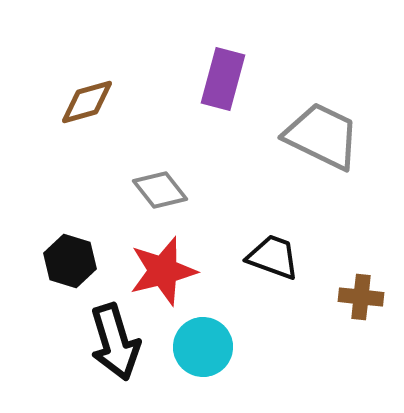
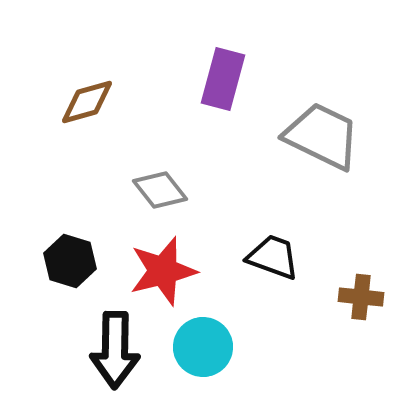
black arrow: moved 8 px down; rotated 18 degrees clockwise
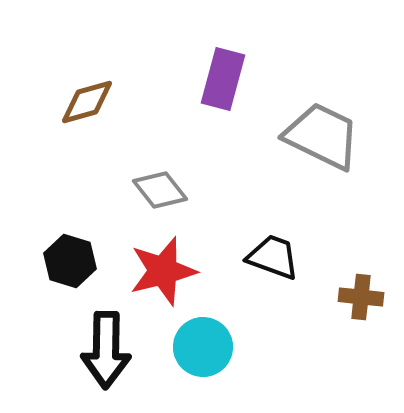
black arrow: moved 9 px left
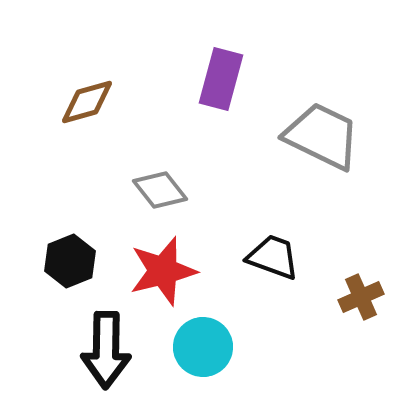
purple rectangle: moved 2 px left
black hexagon: rotated 21 degrees clockwise
brown cross: rotated 30 degrees counterclockwise
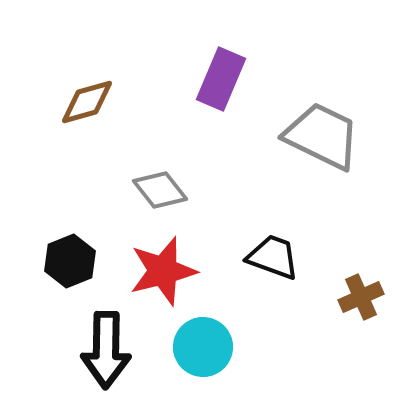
purple rectangle: rotated 8 degrees clockwise
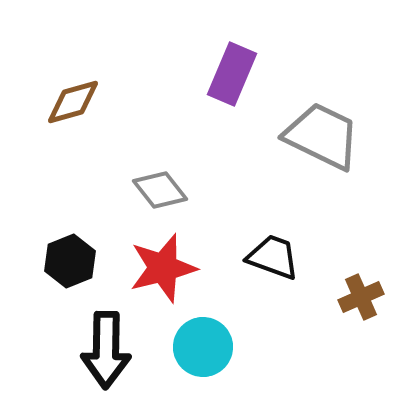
purple rectangle: moved 11 px right, 5 px up
brown diamond: moved 14 px left
red star: moved 3 px up
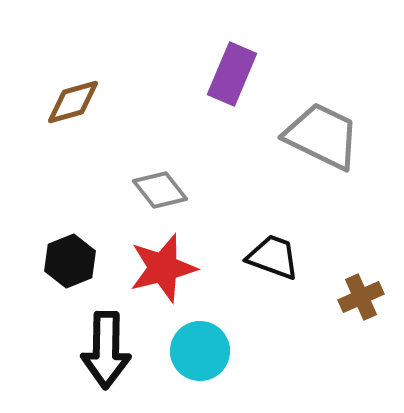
cyan circle: moved 3 px left, 4 px down
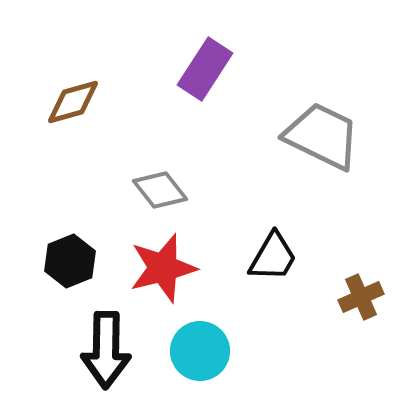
purple rectangle: moved 27 px left, 5 px up; rotated 10 degrees clockwise
black trapezoid: rotated 100 degrees clockwise
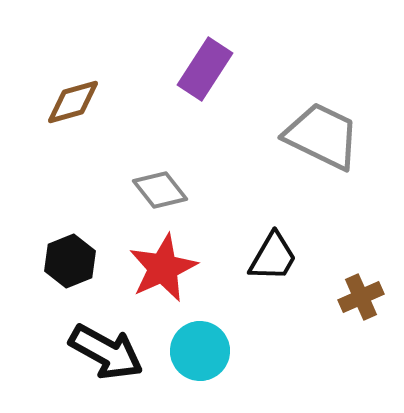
red star: rotated 10 degrees counterclockwise
black arrow: moved 2 px down; rotated 62 degrees counterclockwise
